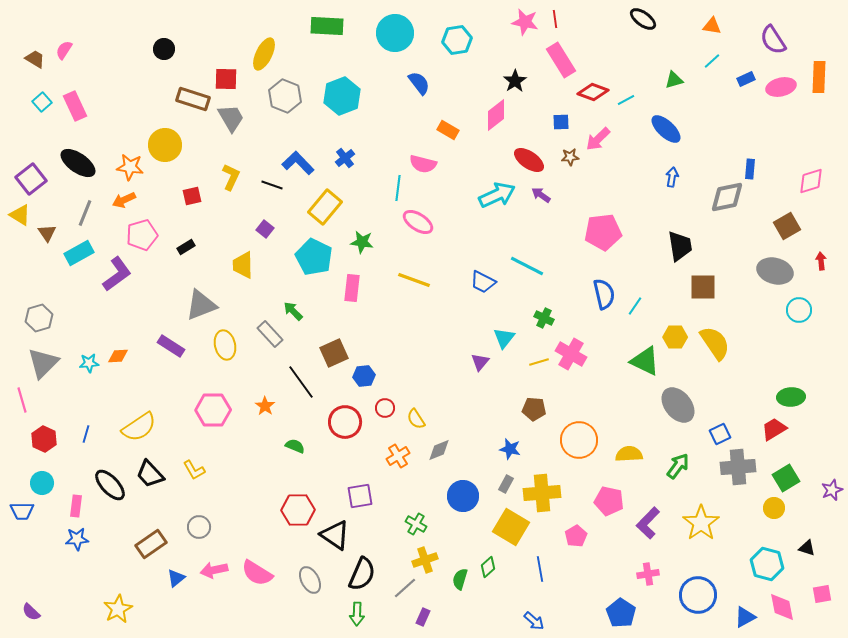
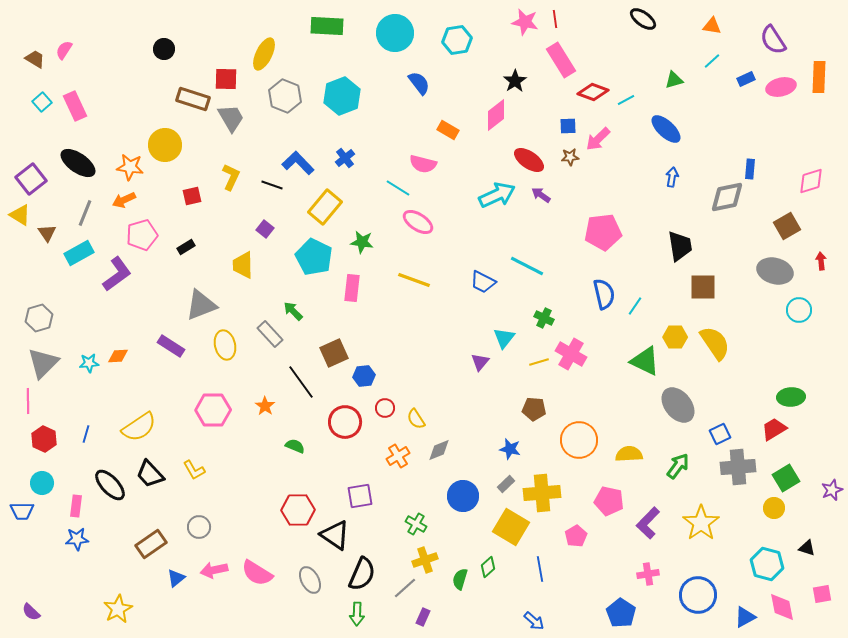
blue square at (561, 122): moved 7 px right, 4 px down
cyan line at (398, 188): rotated 65 degrees counterclockwise
pink line at (22, 400): moved 6 px right, 1 px down; rotated 15 degrees clockwise
gray rectangle at (506, 484): rotated 18 degrees clockwise
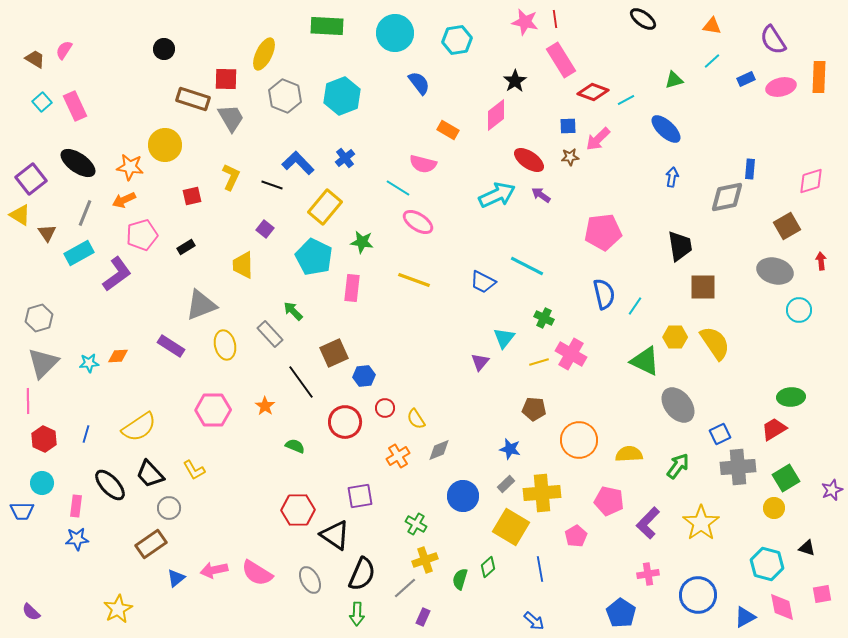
gray circle at (199, 527): moved 30 px left, 19 px up
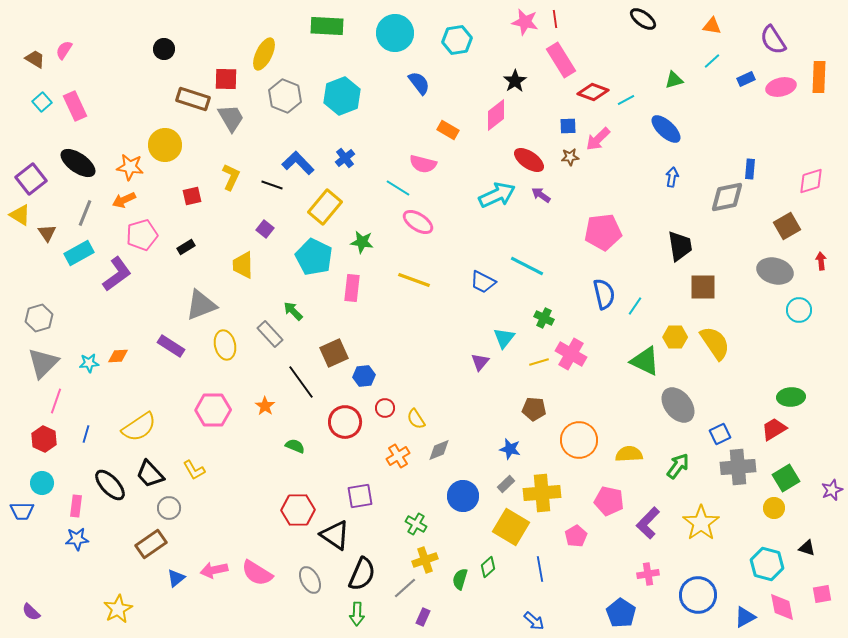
pink line at (28, 401): moved 28 px right; rotated 20 degrees clockwise
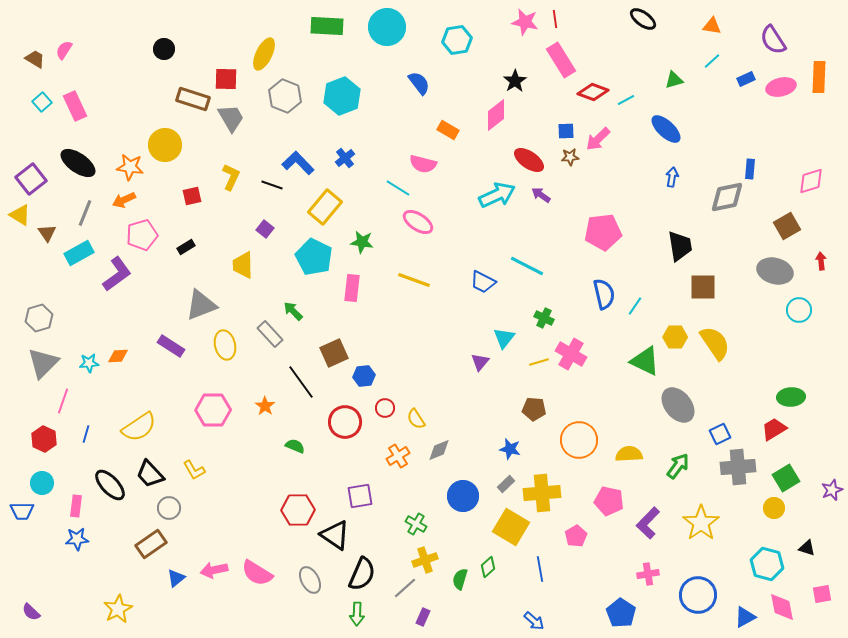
cyan circle at (395, 33): moved 8 px left, 6 px up
blue square at (568, 126): moved 2 px left, 5 px down
pink line at (56, 401): moved 7 px right
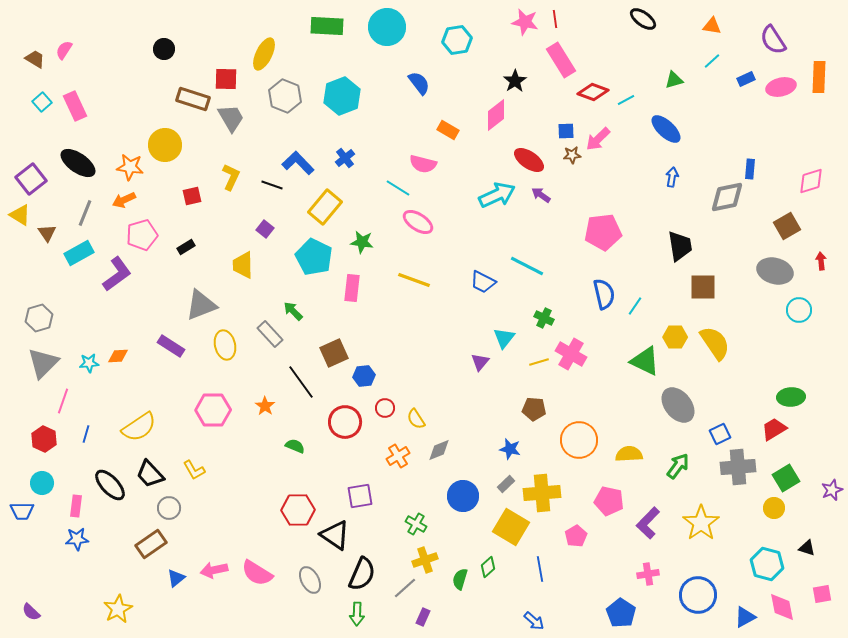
brown star at (570, 157): moved 2 px right, 2 px up
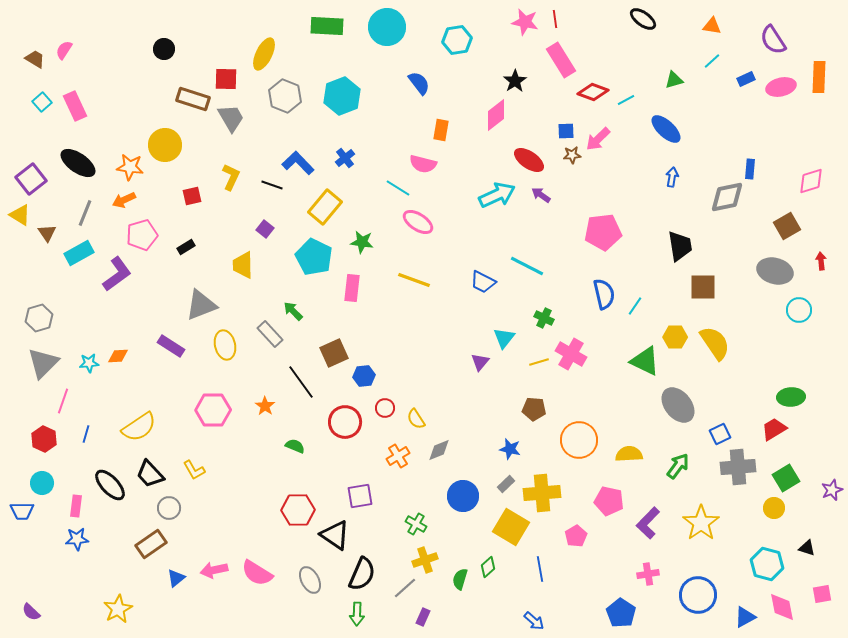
orange rectangle at (448, 130): moved 7 px left; rotated 70 degrees clockwise
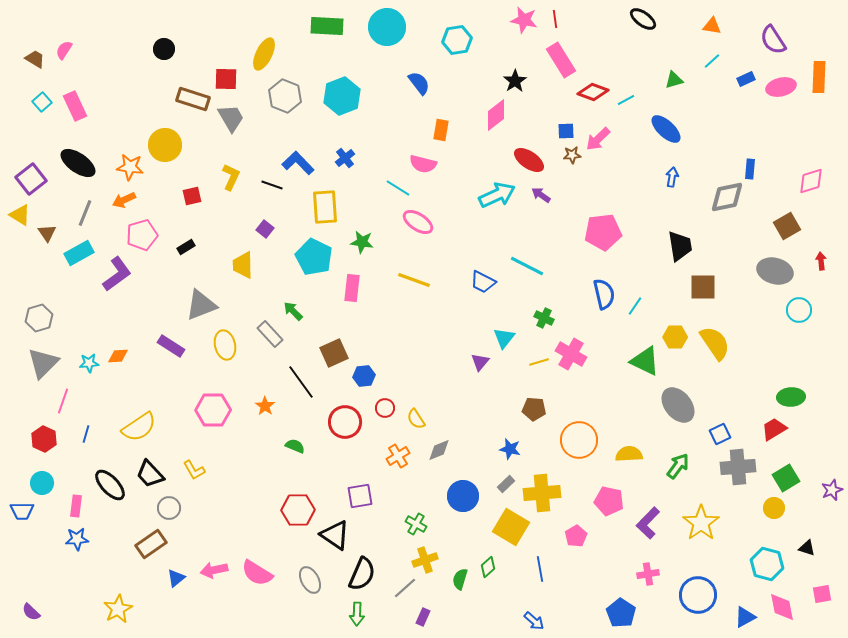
pink star at (525, 22): moved 1 px left, 2 px up
yellow rectangle at (325, 207): rotated 44 degrees counterclockwise
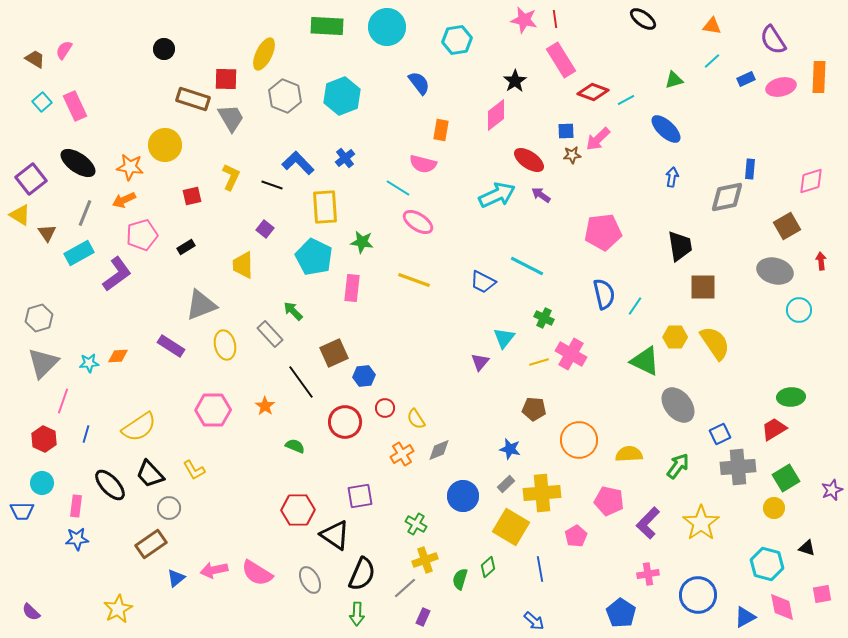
orange cross at (398, 456): moved 4 px right, 2 px up
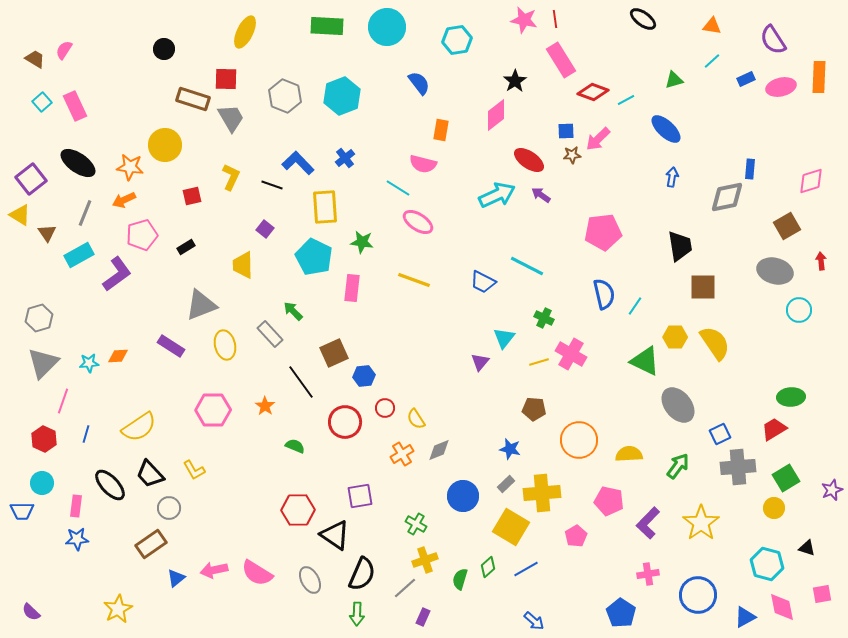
yellow ellipse at (264, 54): moved 19 px left, 22 px up
cyan rectangle at (79, 253): moved 2 px down
blue line at (540, 569): moved 14 px left; rotated 70 degrees clockwise
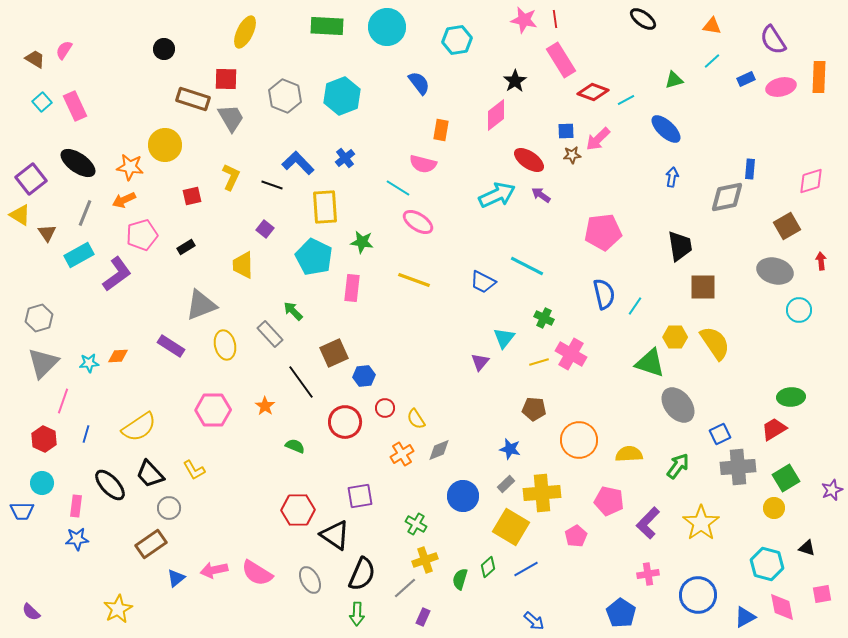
green triangle at (645, 361): moved 5 px right, 2 px down; rotated 8 degrees counterclockwise
